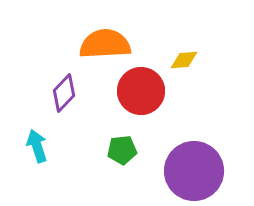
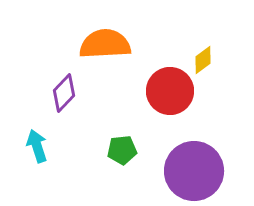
yellow diamond: moved 19 px right; rotated 32 degrees counterclockwise
red circle: moved 29 px right
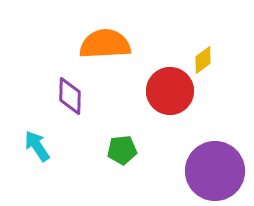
purple diamond: moved 6 px right, 3 px down; rotated 42 degrees counterclockwise
cyan arrow: rotated 16 degrees counterclockwise
purple circle: moved 21 px right
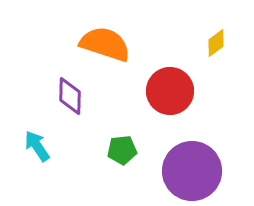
orange semicircle: rotated 21 degrees clockwise
yellow diamond: moved 13 px right, 17 px up
purple circle: moved 23 px left
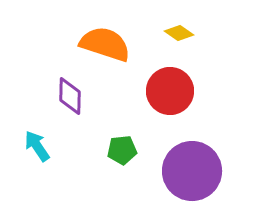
yellow diamond: moved 37 px left, 10 px up; rotated 72 degrees clockwise
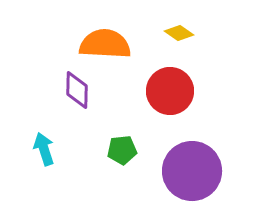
orange semicircle: rotated 15 degrees counterclockwise
purple diamond: moved 7 px right, 6 px up
cyan arrow: moved 7 px right, 3 px down; rotated 16 degrees clockwise
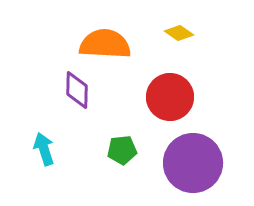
red circle: moved 6 px down
purple circle: moved 1 px right, 8 px up
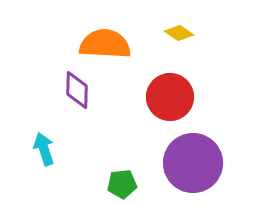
green pentagon: moved 34 px down
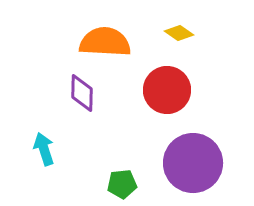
orange semicircle: moved 2 px up
purple diamond: moved 5 px right, 3 px down
red circle: moved 3 px left, 7 px up
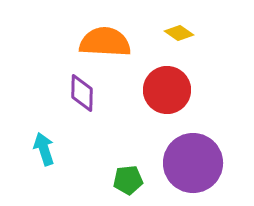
green pentagon: moved 6 px right, 4 px up
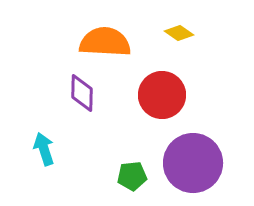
red circle: moved 5 px left, 5 px down
green pentagon: moved 4 px right, 4 px up
